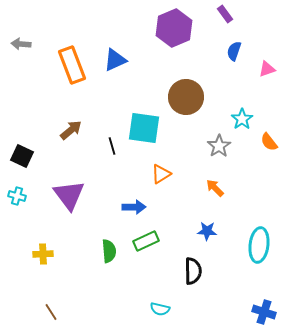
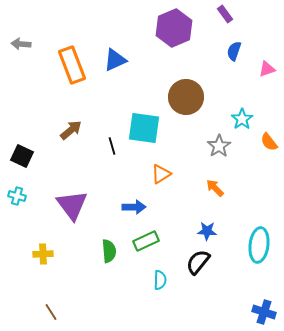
purple triangle: moved 3 px right, 10 px down
black semicircle: moved 5 px right, 9 px up; rotated 140 degrees counterclockwise
cyan semicircle: moved 29 px up; rotated 102 degrees counterclockwise
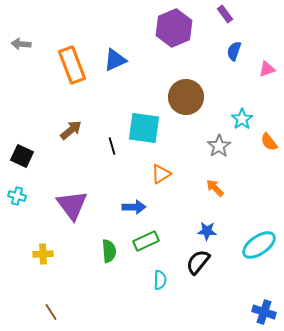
cyan ellipse: rotated 48 degrees clockwise
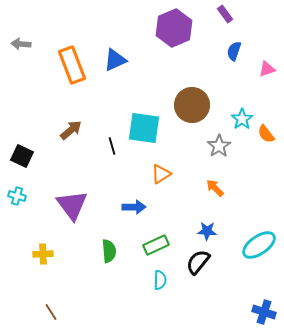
brown circle: moved 6 px right, 8 px down
orange semicircle: moved 3 px left, 8 px up
green rectangle: moved 10 px right, 4 px down
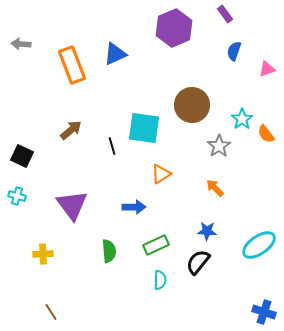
blue triangle: moved 6 px up
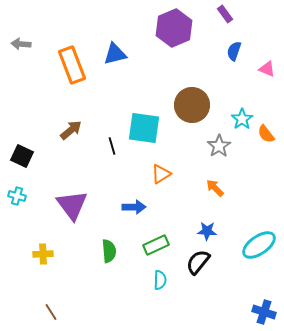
blue triangle: rotated 10 degrees clockwise
pink triangle: rotated 42 degrees clockwise
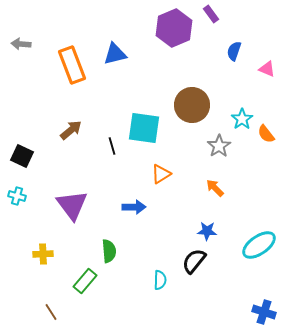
purple rectangle: moved 14 px left
green rectangle: moved 71 px left, 36 px down; rotated 25 degrees counterclockwise
black semicircle: moved 4 px left, 1 px up
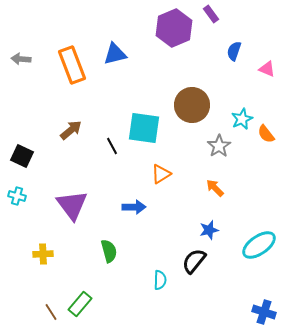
gray arrow: moved 15 px down
cyan star: rotated 10 degrees clockwise
black line: rotated 12 degrees counterclockwise
blue star: moved 2 px right, 1 px up; rotated 18 degrees counterclockwise
green semicircle: rotated 10 degrees counterclockwise
green rectangle: moved 5 px left, 23 px down
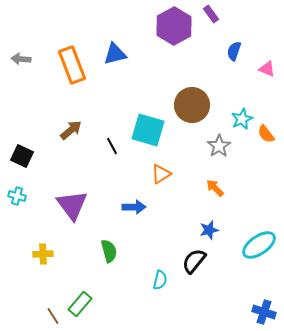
purple hexagon: moved 2 px up; rotated 6 degrees counterclockwise
cyan square: moved 4 px right, 2 px down; rotated 8 degrees clockwise
cyan semicircle: rotated 12 degrees clockwise
brown line: moved 2 px right, 4 px down
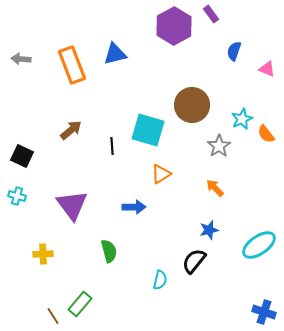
black line: rotated 24 degrees clockwise
